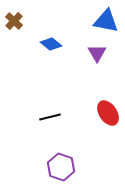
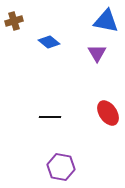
brown cross: rotated 30 degrees clockwise
blue diamond: moved 2 px left, 2 px up
black line: rotated 15 degrees clockwise
purple hexagon: rotated 8 degrees counterclockwise
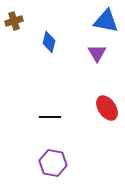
blue diamond: rotated 65 degrees clockwise
red ellipse: moved 1 px left, 5 px up
purple hexagon: moved 8 px left, 4 px up
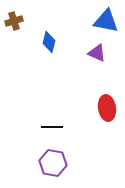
purple triangle: rotated 36 degrees counterclockwise
red ellipse: rotated 25 degrees clockwise
black line: moved 2 px right, 10 px down
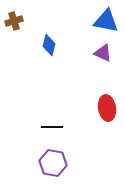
blue diamond: moved 3 px down
purple triangle: moved 6 px right
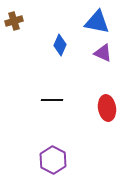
blue triangle: moved 9 px left, 1 px down
blue diamond: moved 11 px right; rotated 10 degrees clockwise
black line: moved 27 px up
purple hexagon: moved 3 px up; rotated 16 degrees clockwise
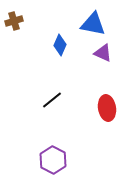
blue triangle: moved 4 px left, 2 px down
black line: rotated 40 degrees counterclockwise
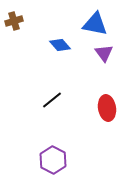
blue triangle: moved 2 px right
blue diamond: rotated 65 degrees counterclockwise
purple triangle: moved 1 px right; rotated 30 degrees clockwise
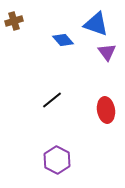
blue triangle: moved 1 px right; rotated 8 degrees clockwise
blue diamond: moved 3 px right, 5 px up
purple triangle: moved 3 px right, 1 px up
red ellipse: moved 1 px left, 2 px down
purple hexagon: moved 4 px right
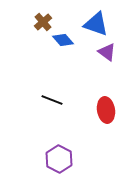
brown cross: moved 29 px right, 1 px down; rotated 24 degrees counterclockwise
purple triangle: rotated 18 degrees counterclockwise
black line: rotated 60 degrees clockwise
purple hexagon: moved 2 px right, 1 px up
